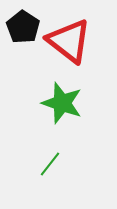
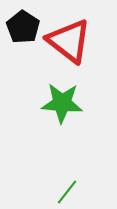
green star: rotated 15 degrees counterclockwise
green line: moved 17 px right, 28 px down
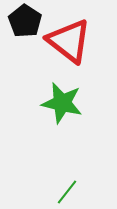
black pentagon: moved 2 px right, 6 px up
green star: rotated 9 degrees clockwise
